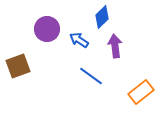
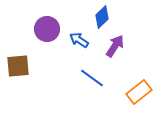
purple arrow: rotated 40 degrees clockwise
brown square: rotated 15 degrees clockwise
blue line: moved 1 px right, 2 px down
orange rectangle: moved 2 px left
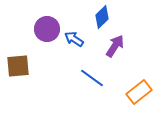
blue arrow: moved 5 px left, 1 px up
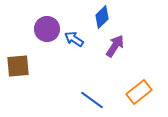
blue line: moved 22 px down
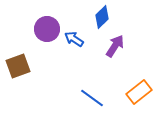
brown square: rotated 15 degrees counterclockwise
blue line: moved 2 px up
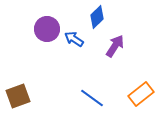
blue diamond: moved 5 px left
brown square: moved 30 px down
orange rectangle: moved 2 px right, 2 px down
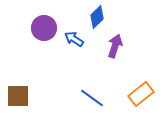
purple circle: moved 3 px left, 1 px up
purple arrow: rotated 15 degrees counterclockwise
brown square: rotated 20 degrees clockwise
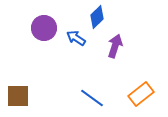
blue arrow: moved 2 px right, 1 px up
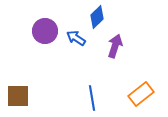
purple circle: moved 1 px right, 3 px down
blue line: rotated 45 degrees clockwise
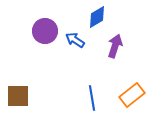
blue diamond: rotated 15 degrees clockwise
blue arrow: moved 1 px left, 2 px down
orange rectangle: moved 9 px left, 1 px down
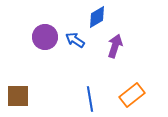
purple circle: moved 6 px down
blue line: moved 2 px left, 1 px down
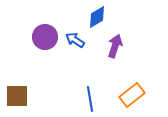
brown square: moved 1 px left
